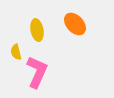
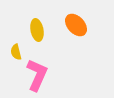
orange ellipse: moved 1 px right, 1 px down
pink L-shape: moved 3 px down
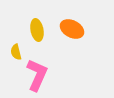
orange ellipse: moved 4 px left, 4 px down; rotated 20 degrees counterclockwise
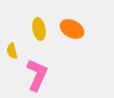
yellow ellipse: moved 2 px right, 1 px up
yellow semicircle: moved 4 px left, 1 px up
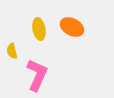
orange ellipse: moved 2 px up
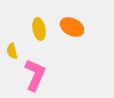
pink L-shape: moved 2 px left
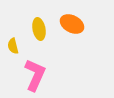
orange ellipse: moved 3 px up
yellow semicircle: moved 1 px right, 5 px up
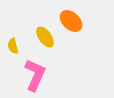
orange ellipse: moved 1 px left, 3 px up; rotated 15 degrees clockwise
yellow ellipse: moved 6 px right, 8 px down; rotated 25 degrees counterclockwise
